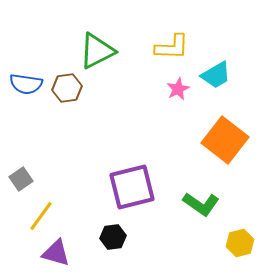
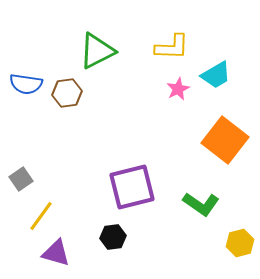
brown hexagon: moved 5 px down
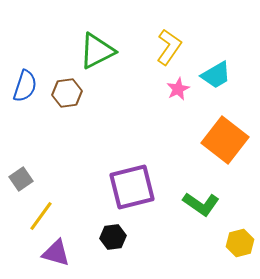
yellow L-shape: moved 3 px left; rotated 57 degrees counterclockwise
blue semicircle: moved 1 px left, 2 px down; rotated 80 degrees counterclockwise
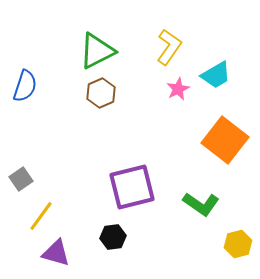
brown hexagon: moved 34 px right; rotated 16 degrees counterclockwise
yellow hexagon: moved 2 px left, 1 px down
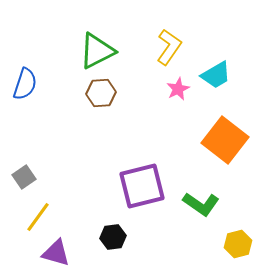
blue semicircle: moved 2 px up
brown hexagon: rotated 20 degrees clockwise
gray square: moved 3 px right, 2 px up
purple square: moved 10 px right, 1 px up
yellow line: moved 3 px left, 1 px down
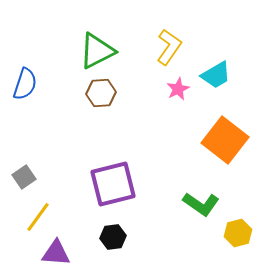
purple square: moved 29 px left, 2 px up
yellow hexagon: moved 11 px up
purple triangle: rotated 12 degrees counterclockwise
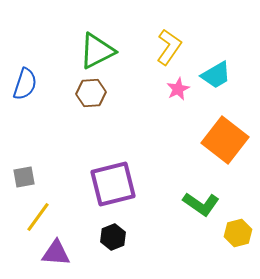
brown hexagon: moved 10 px left
gray square: rotated 25 degrees clockwise
black hexagon: rotated 15 degrees counterclockwise
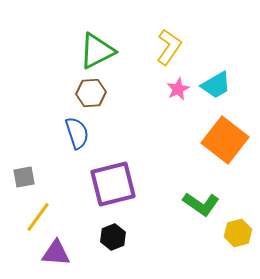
cyan trapezoid: moved 10 px down
blue semicircle: moved 52 px right, 49 px down; rotated 36 degrees counterclockwise
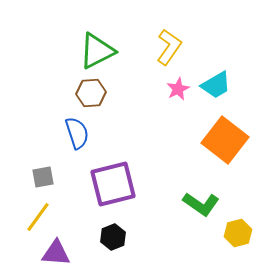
gray square: moved 19 px right
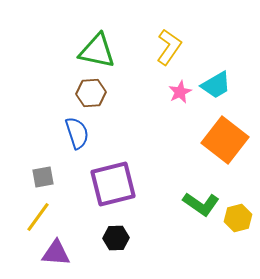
green triangle: rotated 39 degrees clockwise
pink star: moved 2 px right, 3 px down
yellow hexagon: moved 15 px up
black hexagon: moved 3 px right, 1 px down; rotated 20 degrees clockwise
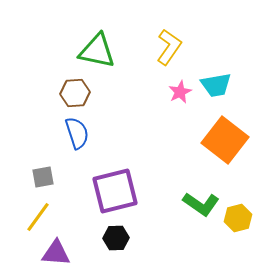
cyan trapezoid: rotated 20 degrees clockwise
brown hexagon: moved 16 px left
purple square: moved 2 px right, 7 px down
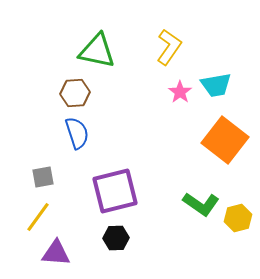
pink star: rotated 10 degrees counterclockwise
